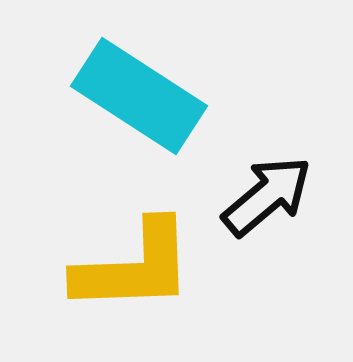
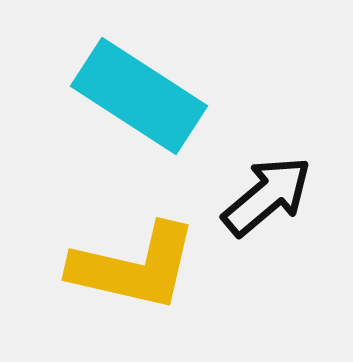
yellow L-shape: rotated 15 degrees clockwise
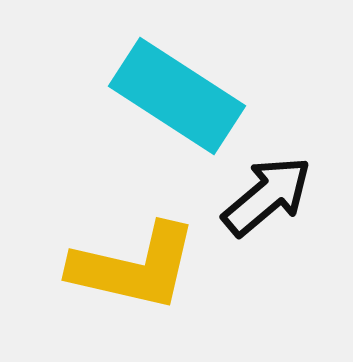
cyan rectangle: moved 38 px right
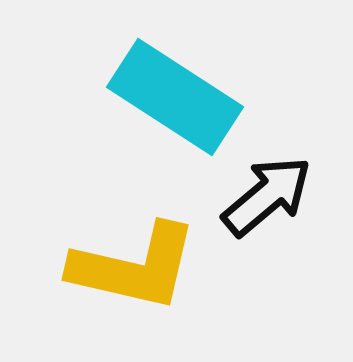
cyan rectangle: moved 2 px left, 1 px down
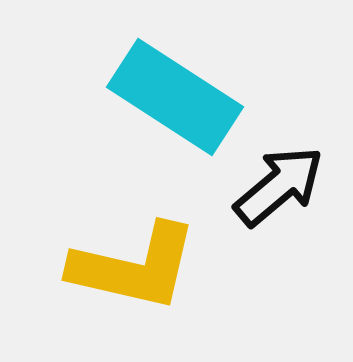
black arrow: moved 12 px right, 10 px up
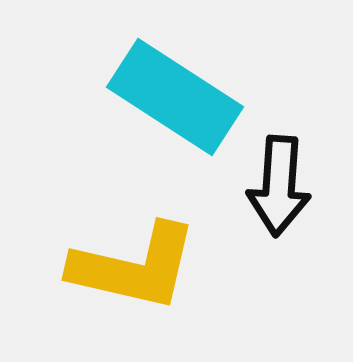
black arrow: rotated 134 degrees clockwise
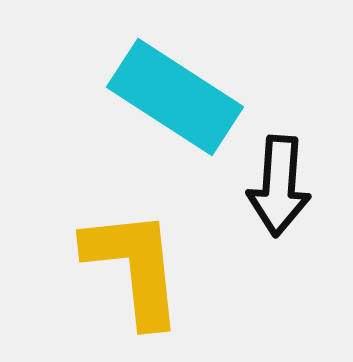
yellow L-shape: rotated 109 degrees counterclockwise
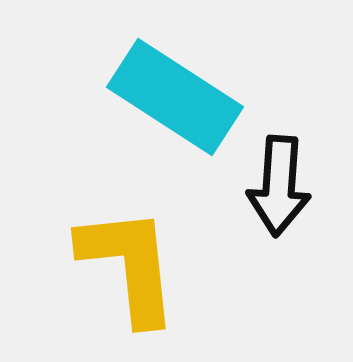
yellow L-shape: moved 5 px left, 2 px up
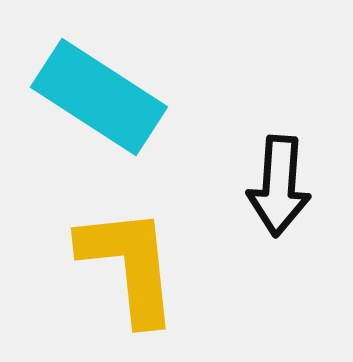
cyan rectangle: moved 76 px left
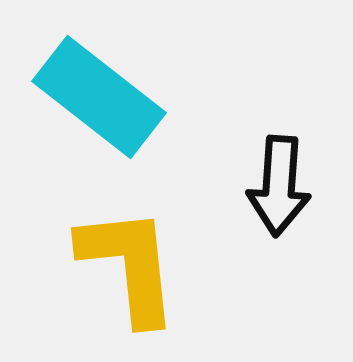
cyan rectangle: rotated 5 degrees clockwise
